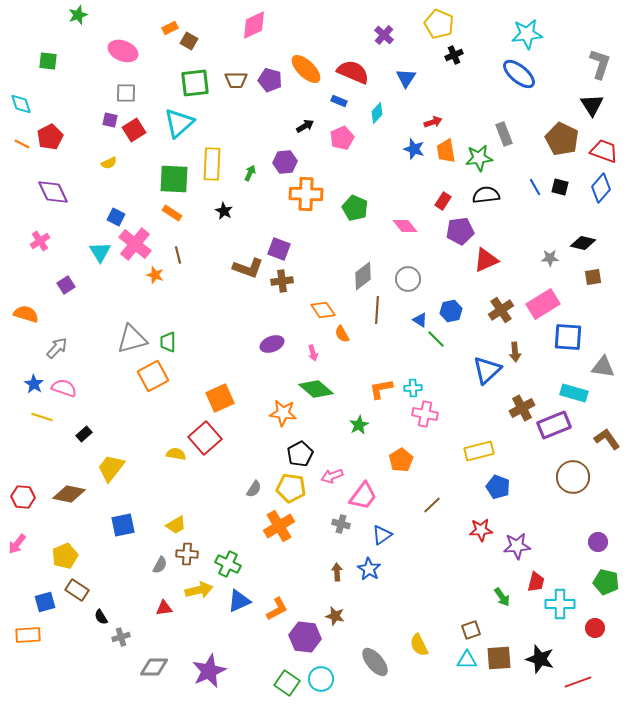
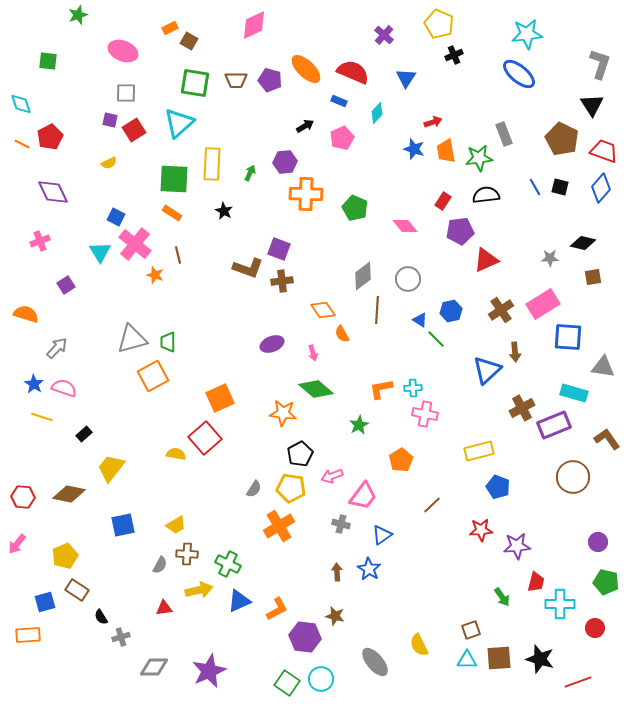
green square at (195, 83): rotated 16 degrees clockwise
pink cross at (40, 241): rotated 12 degrees clockwise
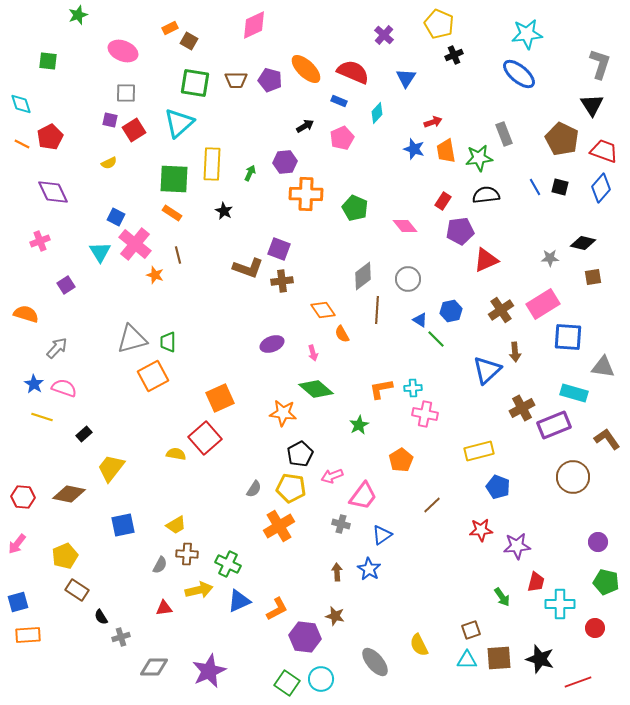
blue square at (45, 602): moved 27 px left
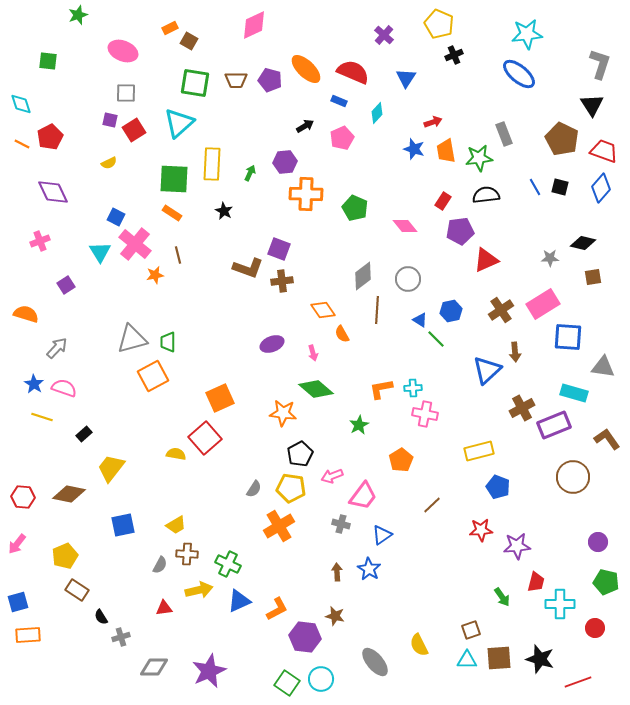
orange star at (155, 275): rotated 30 degrees counterclockwise
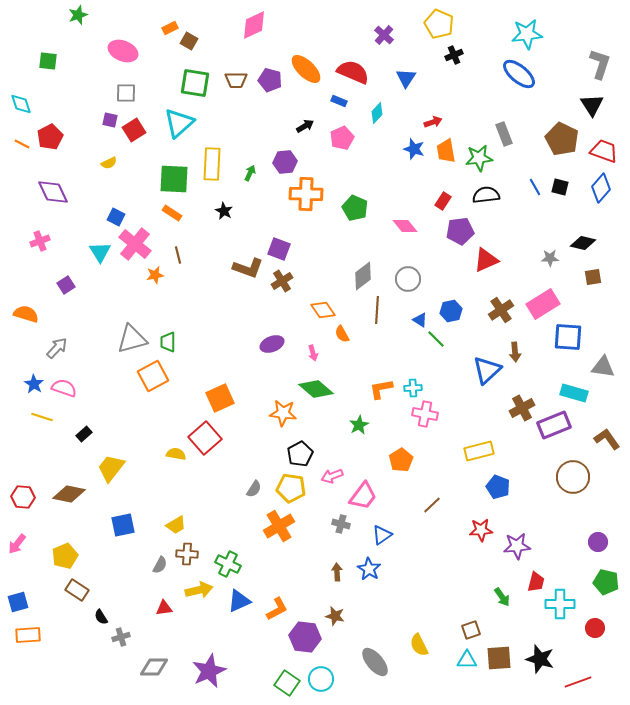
brown cross at (282, 281): rotated 25 degrees counterclockwise
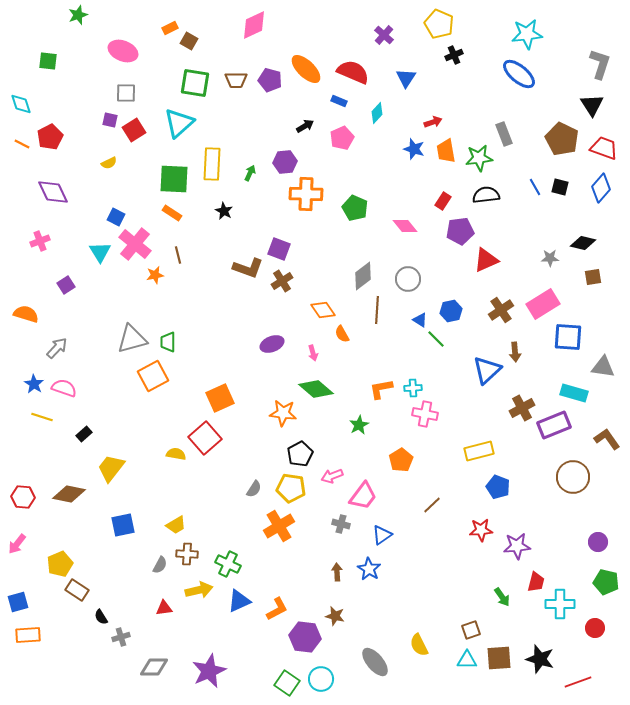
red trapezoid at (604, 151): moved 3 px up
yellow pentagon at (65, 556): moved 5 px left, 8 px down
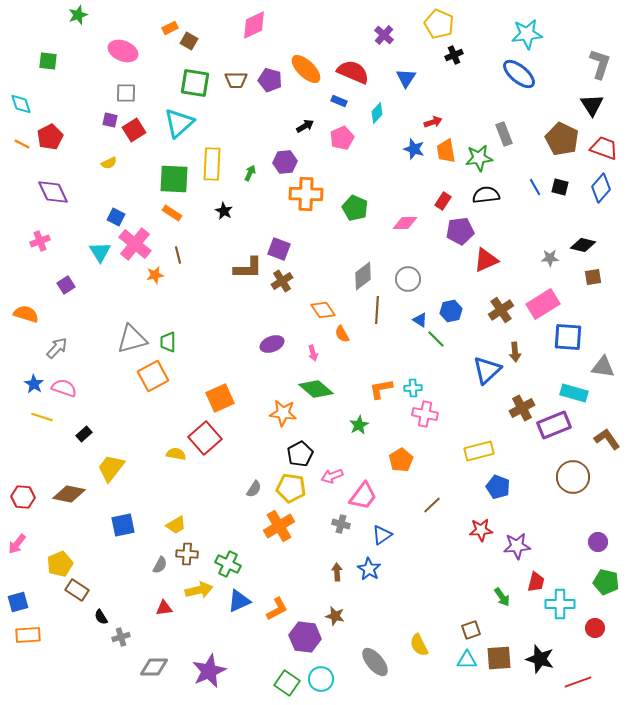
pink diamond at (405, 226): moved 3 px up; rotated 50 degrees counterclockwise
black diamond at (583, 243): moved 2 px down
brown L-shape at (248, 268): rotated 20 degrees counterclockwise
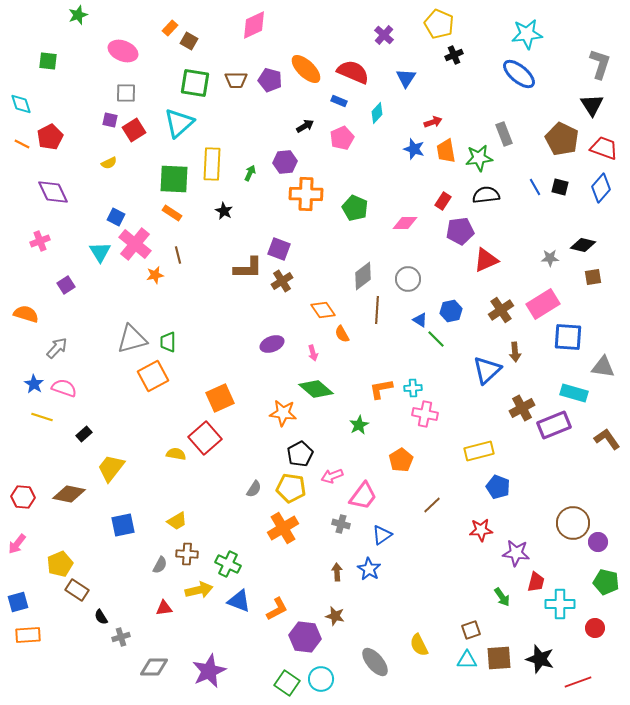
orange rectangle at (170, 28): rotated 21 degrees counterclockwise
brown circle at (573, 477): moved 46 px down
yellow trapezoid at (176, 525): moved 1 px right, 4 px up
orange cross at (279, 526): moved 4 px right, 2 px down
purple star at (517, 546): moved 1 px left, 7 px down; rotated 12 degrees clockwise
blue triangle at (239, 601): rotated 45 degrees clockwise
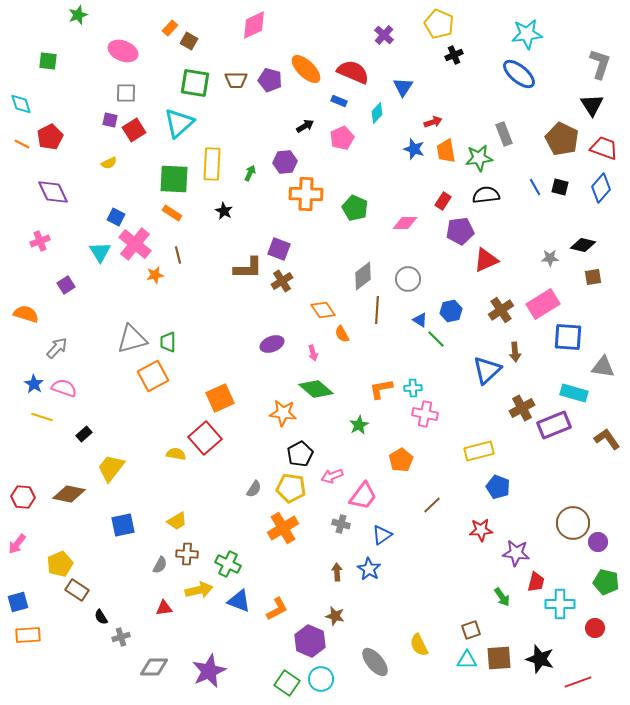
blue triangle at (406, 78): moved 3 px left, 9 px down
purple hexagon at (305, 637): moved 5 px right, 4 px down; rotated 16 degrees clockwise
